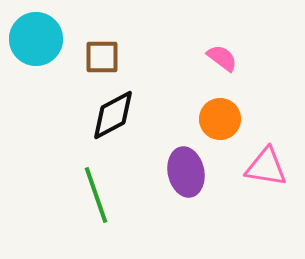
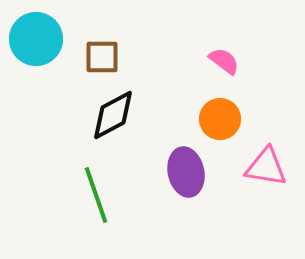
pink semicircle: moved 2 px right, 3 px down
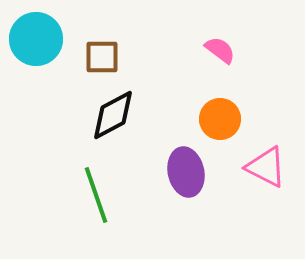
pink semicircle: moved 4 px left, 11 px up
pink triangle: rotated 18 degrees clockwise
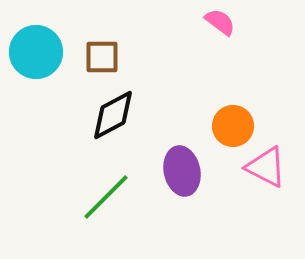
cyan circle: moved 13 px down
pink semicircle: moved 28 px up
orange circle: moved 13 px right, 7 px down
purple ellipse: moved 4 px left, 1 px up
green line: moved 10 px right, 2 px down; rotated 64 degrees clockwise
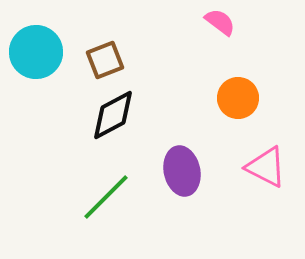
brown square: moved 3 px right, 3 px down; rotated 21 degrees counterclockwise
orange circle: moved 5 px right, 28 px up
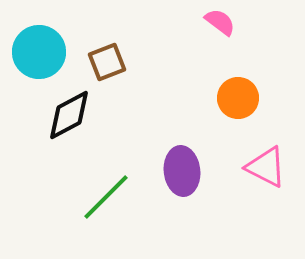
cyan circle: moved 3 px right
brown square: moved 2 px right, 2 px down
black diamond: moved 44 px left
purple ellipse: rotated 6 degrees clockwise
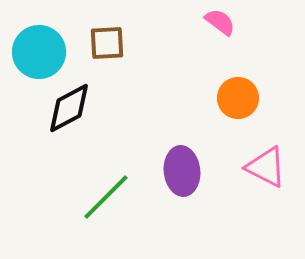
brown square: moved 19 px up; rotated 18 degrees clockwise
black diamond: moved 7 px up
